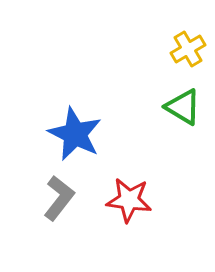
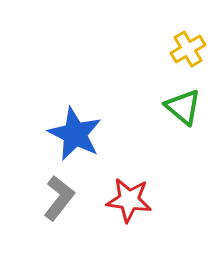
green triangle: rotated 9 degrees clockwise
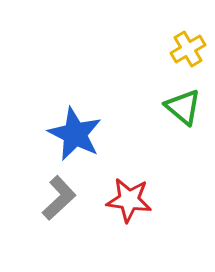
gray L-shape: rotated 9 degrees clockwise
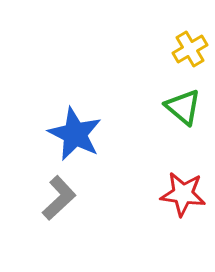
yellow cross: moved 2 px right
red star: moved 54 px right, 6 px up
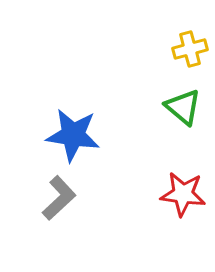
yellow cross: rotated 16 degrees clockwise
blue star: moved 2 px left, 1 px down; rotated 18 degrees counterclockwise
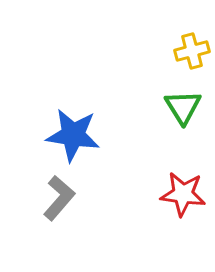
yellow cross: moved 2 px right, 2 px down
green triangle: rotated 18 degrees clockwise
gray L-shape: rotated 6 degrees counterclockwise
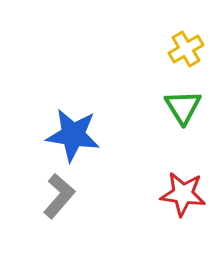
yellow cross: moved 6 px left, 2 px up; rotated 16 degrees counterclockwise
gray L-shape: moved 2 px up
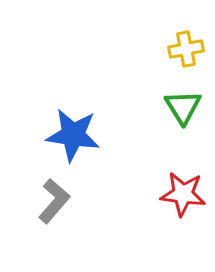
yellow cross: rotated 20 degrees clockwise
gray L-shape: moved 5 px left, 5 px down
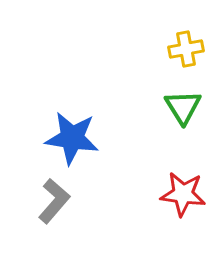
blue star: moved 1 px left, 3 px down
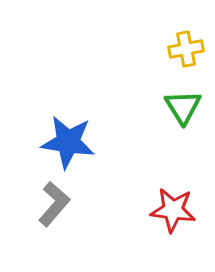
blue star: moved 4 px left, 4 px down
red star: moved 10 px left, 16 px down
gray L-shape: moved 3 px down
